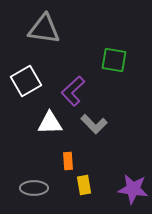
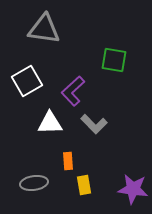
white square: moved 1 px right
gray ellipse: moved 5 px up; rotated 8 degrees counterclockwise
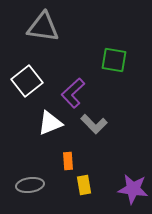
gray triangle: moved 1 px left, 2 px up
white square: rotated 8 degrees counterclockwise
purple L-shape: moved 2 px down
white triangle: rotated 20 degrees counterclockwise
gray ellipse: moved 4 px left, 2 px down
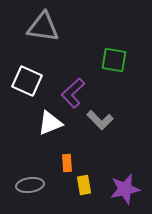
white square: rotated 28 degrees counterclockwise
gray L-shape: moved 6 px right, 4 px up
orange rectangle: moved 1 px left, 2 px down
purple star: moved 8 px left; rotated 20 degrees counterclockwise
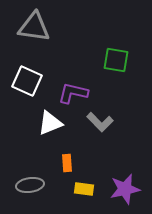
gray triangle: moved 9 px left
green square: moved 2 px right
purple L-shape: rotated 56 degrees clockwise
gray L-shape: moved 2 px down
yellow rectangle: moved 4 px down; rotated 72 degrees counterclockwise
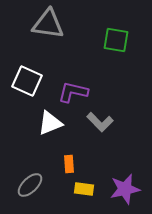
gray triangle: moved 14 px right, 3 px up
green square: moved 20 px up
purple L-shape: moved 1 px up
orange rectangle: moved 2 px right, 1 px down
gray ellipse: rotated 36 degrees counterclockwise
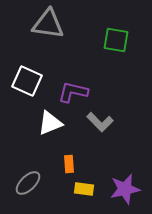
gray ellipse: moved 2 px left, 2 px up
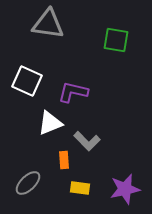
gray L-shape: moved 13 px left, 19 px down
orange rectangle: moved 5 px left, 4 px up
yellow rectangle: moved 4 px left, 1 px up
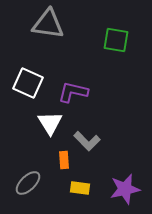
white square: moved 1 px right, 2 px down
white triangle: rotated 40 degrees counterclockwise
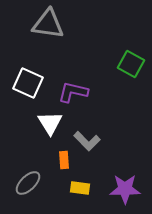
green square: moved 15 px right, 24 px down; rotated 20 degrees clockwise
purple star: rotated 12 degrees clockwise
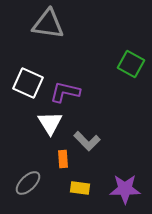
purple L-shape: moved 8 px left
orange rectangle: moved 1 px left, 1 px up
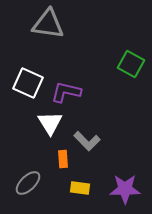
purple L-shape: moved 1 px right
